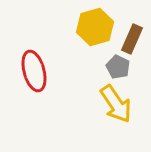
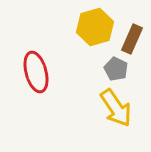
gray pentagon: moved 2 px left, 2 px down
red ellipse: moved 2 px right, 1 px down
yellow arrow: moved 4 px down
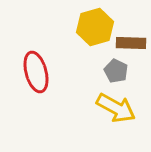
brown rectangle: moved 1 px left, 4 px down; rotated 68 degrees clockwise
gray pentagon: moved 2 px down
yellow arrow: rotated 27 degrees counterclockwise
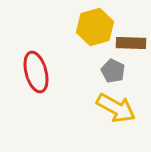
gray pentagon: moved 3 px left
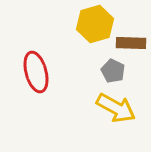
yellow hexagon: moved 3 px up
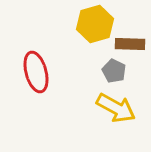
brown rectangle: moved 1 px left, 1 px down
gray pentagon: moved 1 px right
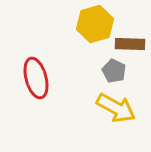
red ellipse: moved 6 px down
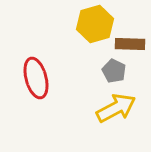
yellow arrow: rotated 57 degrees counterclockwise
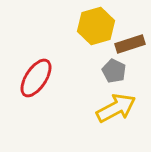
yellow hexagon: moved 1 px right, 2 px down
brown rectangle: rotated 20 degrees counterclockwise
red ellipse: rotated 48 degrees clockwise
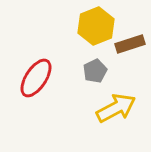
yellow hexagon: rotated 6 degrees counterclockwise
gray pentagon: moved 19 px left; rotated 20 degrees clockwise
